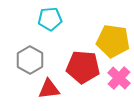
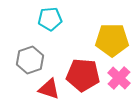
yellow pentagon: moved 1 px left, 1 px up; rotated 8 degrees counterclockwise
gray hexagon: rotated 12 degrees clockwise
red pentagon: moved 8 px down
red triangle: rotated 25 degrees clockwise
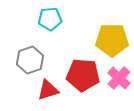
red triangle: moved 1 px left, 1 px down; rotated 35 degrees counterclockwise
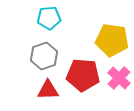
cyan pentagon: moved 1 px left, 1 px up
yellow pentagon: rotated 8 degrees clockwise
gray hexagon: moved 14 px right, 4 px up
red triangle: rotated 15 degrees clockwise
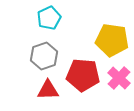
cyan pentagon: rotated 20 degrees counterclockwise
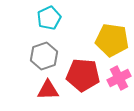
pink cross: rotated 20 degrees clockwise
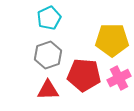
yellow pentagon: rotated 8 degrees counterclockwise
gray hexagon: moved 4 px right, 1 px up
red pentagon: moved 1 px right
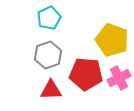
yellow pentagon: rotated 20 degrees clockwise
red pentagon: moved 2 px right, 1 px up
red triangle: moved 3 px right
